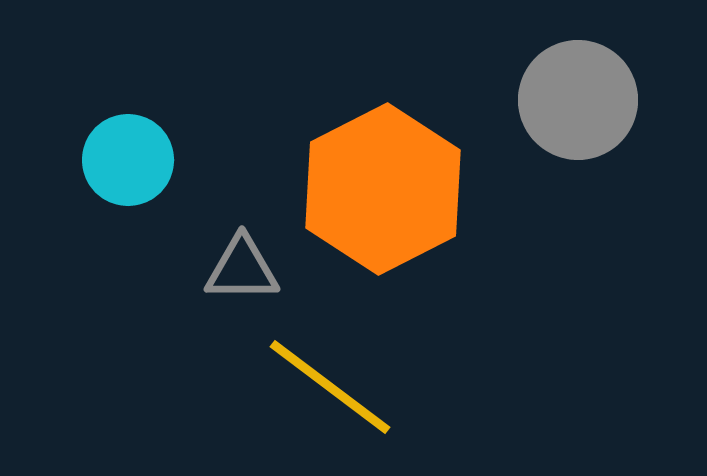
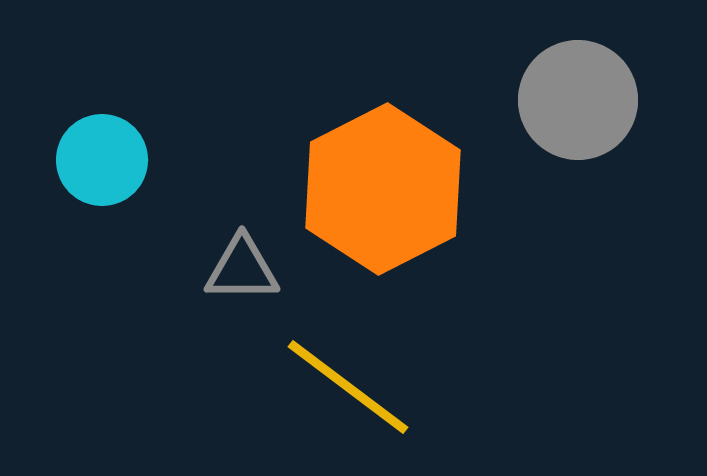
cyan circle: moved 26 px left
yellow line: moved 18 px right
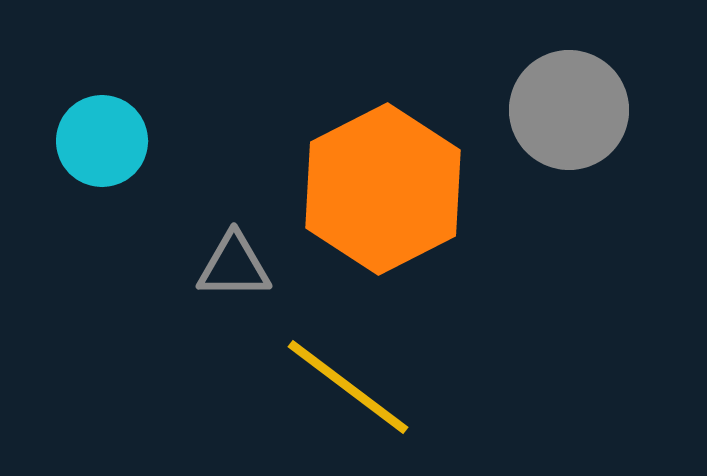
gray circle: moved 9 px left, 10 px down
cyan circle: moved 19 px up
gray triangle: moved 8 px left, 3 px up
